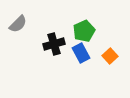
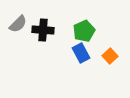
black cross: moved 11 px left, 14 px up; rotated 20 degrees clockwise
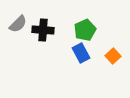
green pentagon: moved 1 px right, 1 px up
orange square: moved 3 px right
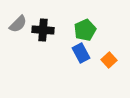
orange square: moved 4 px left, 4 px down
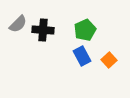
blue rectangle: moved 1 px right, 3 px down
